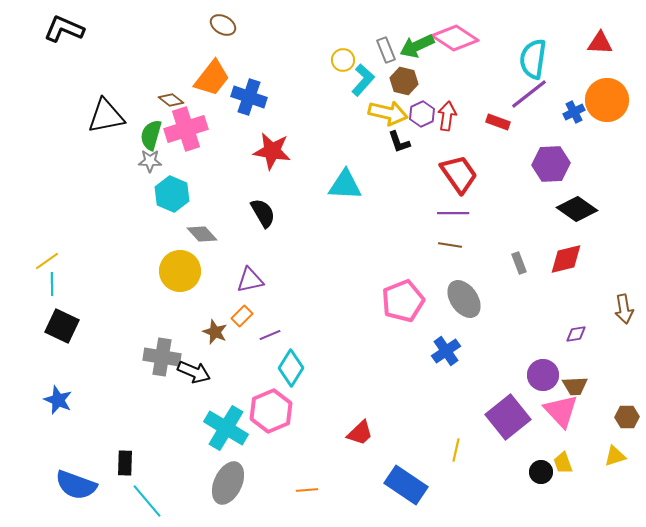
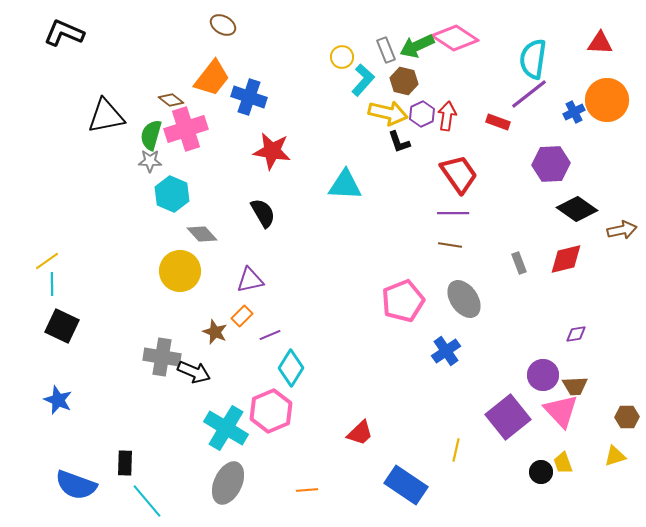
black L-shape at (64, 29): moved 4 px down
yellow circle at (343, 60): moved 1 px left, 3 px up
brown arrow at (624, 309): moved 2 px left, 79 px up; rotated 92 degrees counterclockwise
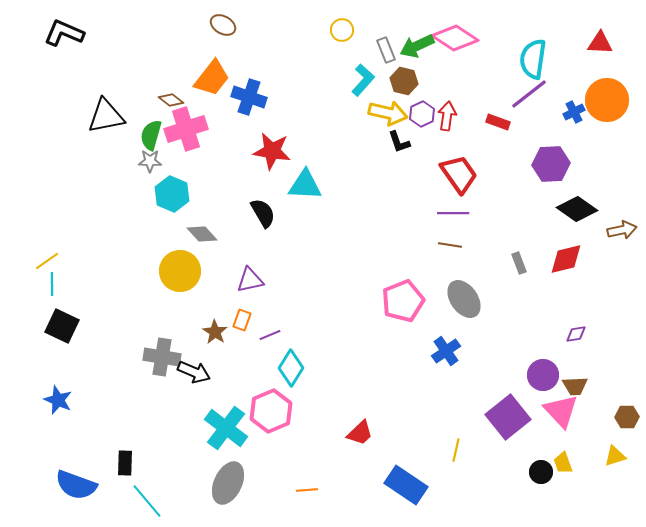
yellow circle at (342, 57): moved 27 px up
cyan triangle at (345, 185): moved 40 px left
orange rectangle at (242, 316): moved 4 px down; rotated 25 degrees counterclockwise
brown star at (215, 332): rotated 10 degrees clockwise
cyan cross at (226, 428): rotated 6 degrees clockwise
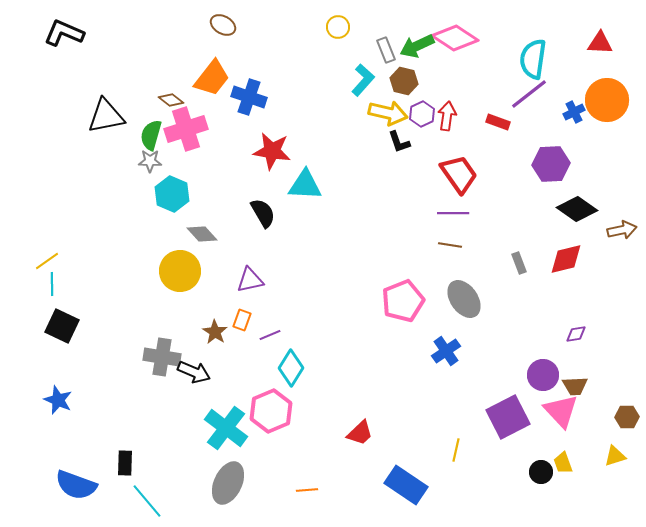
yellow circle at (342, 30): moved 4 px left, 3 px up
purple square at (508, 417): rotated 12 degrees clockwise
